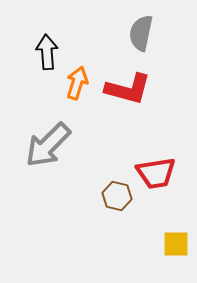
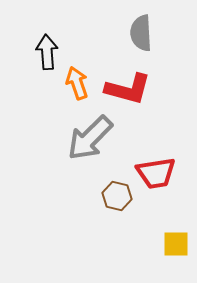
gray semicircle: rotated 15 degrees counterclockwise
orange arrow: rotated 36 degrees counterclockwise
gray arrow: moved 42 px right, 7 px up
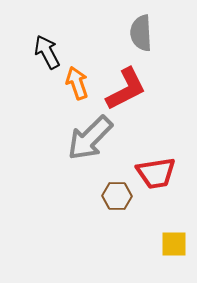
black arrow: rotated 24 degrees counterclockwise
red L-shape: moved 2 px left; rotated 42 degrees counterclockwise
brown hexagon: rotated 12 degrees counterclockwise
yellow square: moved 2 px left
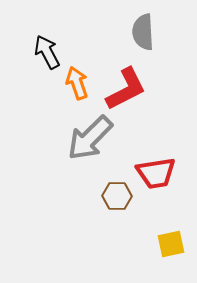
gray semicircle: moved 2 px right, 1 px up
yellow square: moved 3 px left; rotated 12 degrees counterclockwise
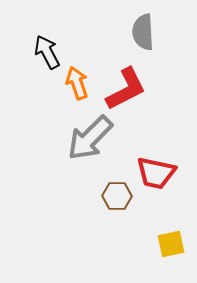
red trapezoid: rotated 21 degrees clockwise
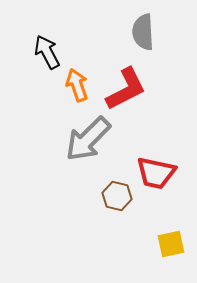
orange arrow: moved 2 px down
gray arrow: moved 2 px left, 1 px down
brown hexagon: rotated 12 degrees clockwise
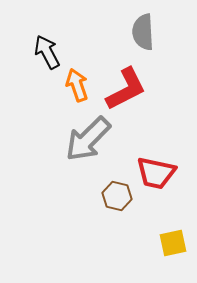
yellow square: moved 2 px right, 1 px up
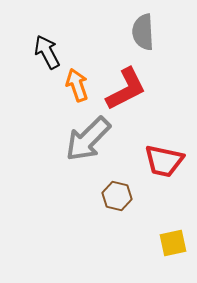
red trapezoid: moved 8 px right, 12 px up
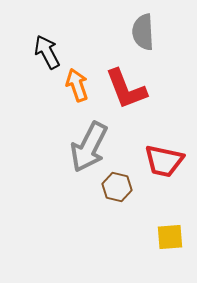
red L-shape: rotated 96 degrees clockwise
gray arrow: moved 1 px right, 8 px down; rotated 18 degrees counterclockwise
brown hexagon: moved 9 px up
yellow square: moved 3 px left, 6 px up; rotated 8 degrees clockwise
